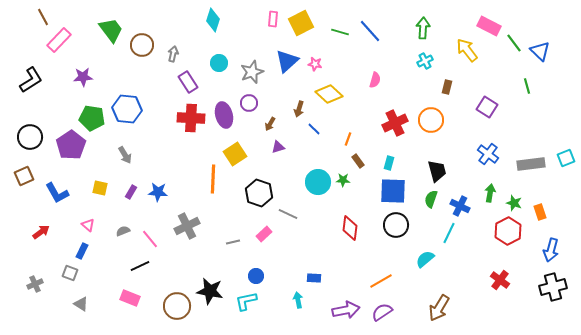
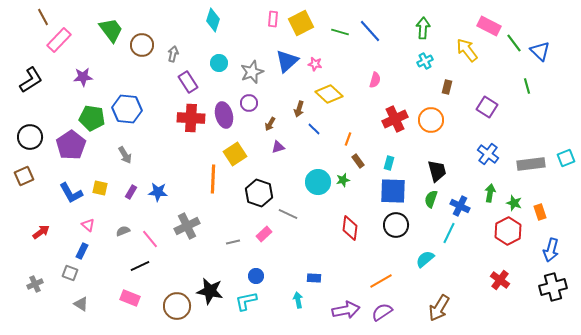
red cross at (395, 123): moved 4 px up
green star at (343, 180): rotated 16 degrees counterclockwise
blue L-shape at (57, 193): moved 14 px right
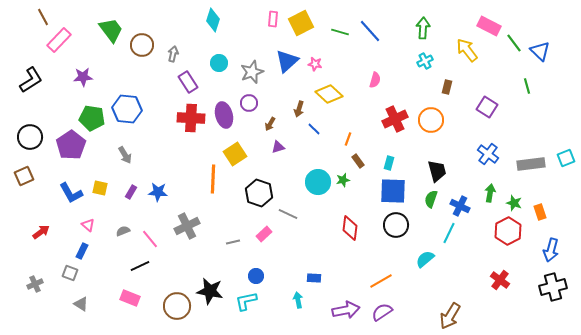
brown arrow at (439, 308): moved 11 px right, 8 px down
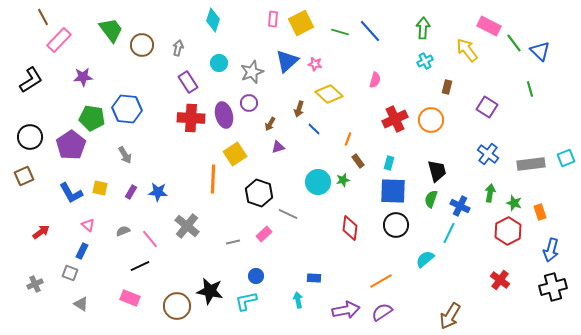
gray arrow at (173, 54): moved 5 px right, 6 px up
green line at (527, 86): moved 3 px right, 3 px down
gray cross at (187, 226): rotated 25 degrees counterclockwise
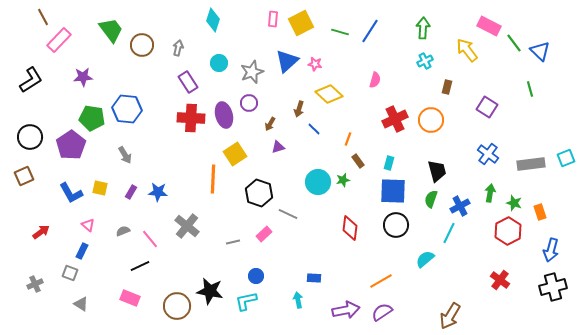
blue line at (370, 31): rotated 75 degrees clockwise
blue cross at (460, 206): rotated 36 degrees clockwise
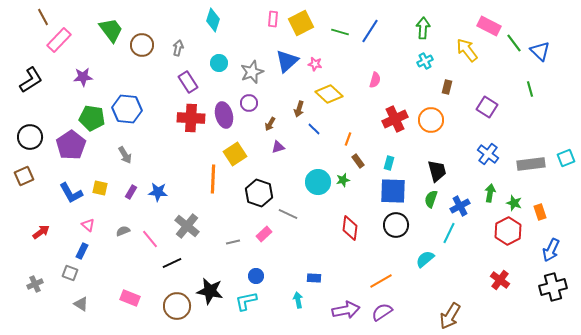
blue arrow at (551, 250): rotated 10 degrees clockwise
black line at (140, 266): moved 32 px right, 3 px up
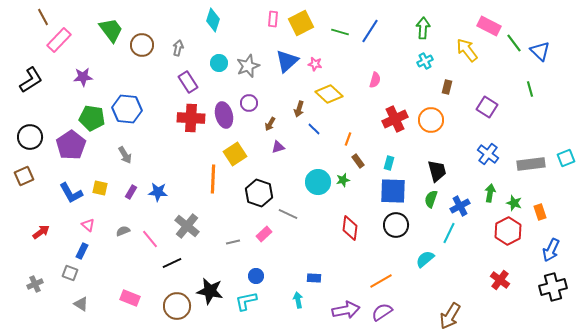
gray star at (252, 72): moved 4 px left, 6 px up
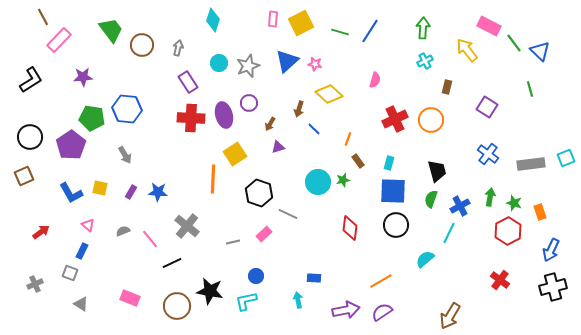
green arrow at (490, 193): moved 4 px down
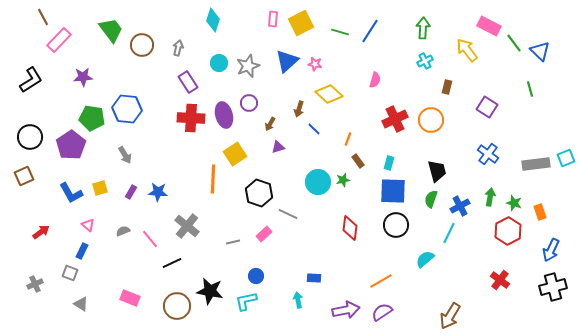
gray rectangle at (531, 164): moved 5 px right
yellow square at (100, 188): rotated 28 degrees counterclockwise
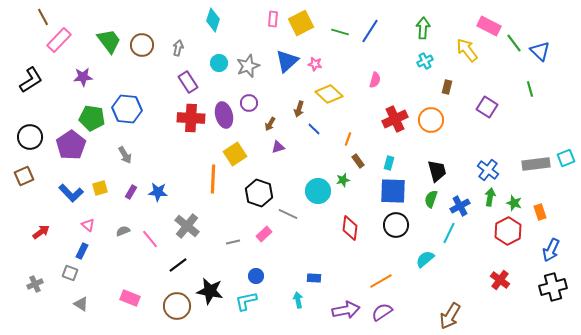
green trapezoid at (111, 30): moved 2 px left, 11 px down
blue cross at (488, 154): moved 16 px down
cyan circle at (318, 182): moved 9 px down
blue L-shape at (71, 193): rotated 15 degrees counterclockwise
black line at (172, 263): moved 6 px right, 2 px down; rotated 12 degrees counterclockwise
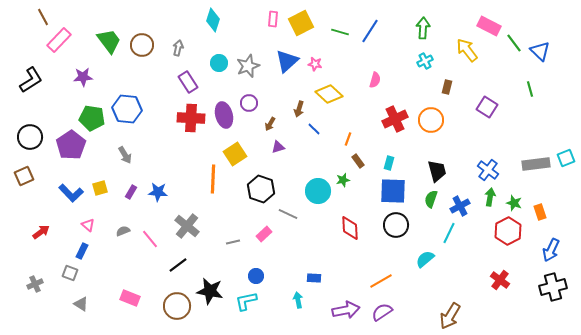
black hexagon at (259, 193): moved 2 px right, 4 px up
red diamond at (350, 228): rotated 10 degrees counterclockwise
